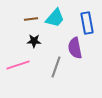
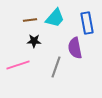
brown line: moved 1 px left, 1 px down
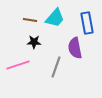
brown line: rotated 16 degrees clockwise
black star: moved 1 px down
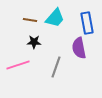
purple semicircle: moved 4 px right
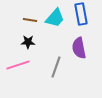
blue rectangle: moved 6 px left, 9 px up
black star: moved 6 px left
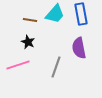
cyan trapezoid: moved 4 px up
black star: rotated 24 degrees clockwise
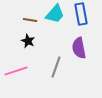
black star: moved 1 px up
pink line: moved 2 px left, 6 px down
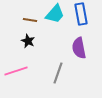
gray line: moved 2 px right, 6 px down
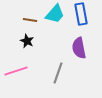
black star: moved 1 px left
